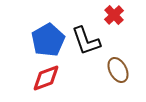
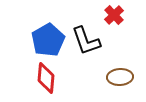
brown ellipse: moved 2 px right, 7 px down; rotated 65 degrees counterclockwise
red diamond: rotated 64 degrees counterclockwise
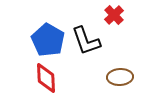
blue pentagon: rotated 12 degrees counterclockwise
red diamond: rotated 8 degrees counterclockwise
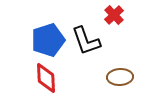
blue pentagon: rotated 24 degrees clockwise
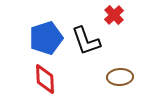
blue pentagon: moved 2 px left, 2 px up
red diamond: moved 1 px left, 1 px down
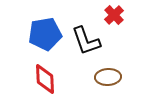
blue pentagon: moved 1 px left, 4 px up; rotated 8 degrees clockwise
brown ellipse: moved 12 px left
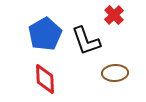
blue pentagon: rotated 20 degrees counterclockwise
brown ellipse: moved 7 px right, 4 px up
